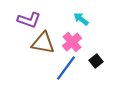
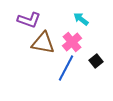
blue line: rotated 8 degrees counterclockwise
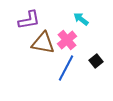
purple L-shape: rotated 30 degrees counterclockwise
pink cross: moved 5 px left, 2 px up
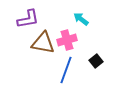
purple L-shape: moved 1 px left, 1 px up
pink cross: rotated 24 degrees clockwise
blue line: moved 2 px down; rotated 8 degrees counterclockwise
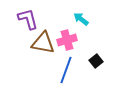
purple L-shape: rotated 95 degrees counterclockwise
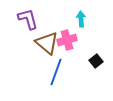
cyan arrow: rotated 49 degrees clockwise
brown triangle: moved 4 px right; rotated 30 degrees clockwise
blue line: moved 10 px left, 2 px down
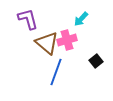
cyan arrow: rotated 133 degrees counterclockwise
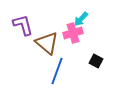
purple L-shape: moved 5 px left, 6 px down
pink cross: moved 6 px right, 7 px up
black square: rotated 24 degrees counterclockwise
blue line: moved 1 px right, 1 px up
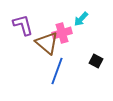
pink cross: moved 11 px left
